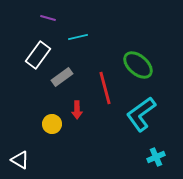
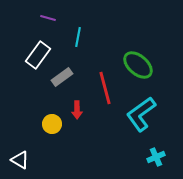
cyan line: rotated 66 degrees counterclockwise
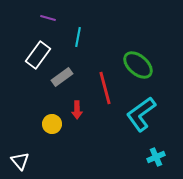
white triangle: moved 1 px down; rotated 18 degrees clockwise
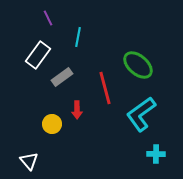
purple line: rotated 49 degrees clockwise
cyan cross: moved 3 px up; rotated 24 degrees clockwise
white triangle: moved 9 px right
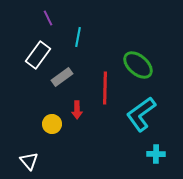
red line: rotated 16 degrees clockwise
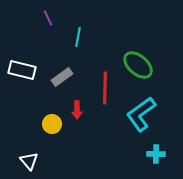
white rectangle: moved 16 px left, 15 px down; rotated 68 degrees clockwise
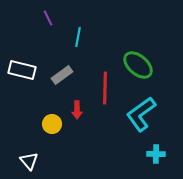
gray rectangle: moved 2 px up
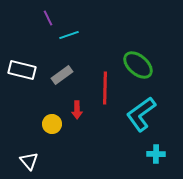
cyan line: moved 9 px left, 2 px up; rotated 60 degrees clockwise
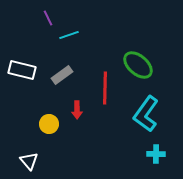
cyan L-shape: moved 5 px right; rotated 18 degrees counterclockwise
yellow circle: moved 3 px left
